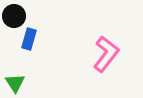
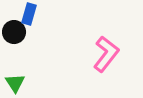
black circle: moved 16 px down
blue rectangle: moved 25 px up
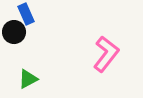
blue rectangle: moved 3 px left; rotated 40 degrees counterclockwise
green triangle: moved 13 px right, 4 px up; rotated 35 degrees clockwise
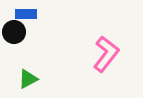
blue rectangle: rotated 65 degrees counterclockwise
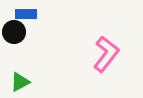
green triangle: moved 8 px left, 3 px down
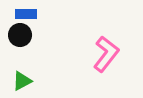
black circle: moved 6 px right, 3 px down
green triangle: moved 2 px right, 1 px up
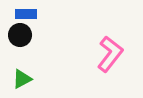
pink L-shape: moved 4 px right
green triangle: moved 2 px up
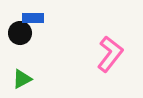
blue rectangle: moved 7 px right, 4 px down
black circle: moved 2 px up
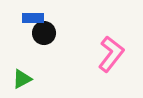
black circle: moved 24 px right
pink L-shape: moved 1 px right
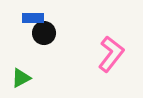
green triangle: moved 1 px left, 1 px up
